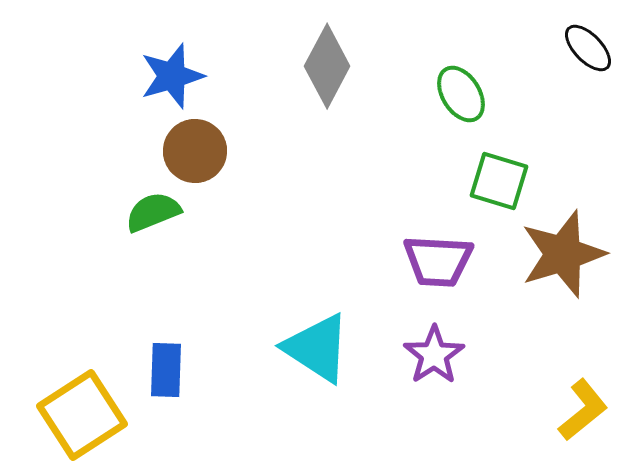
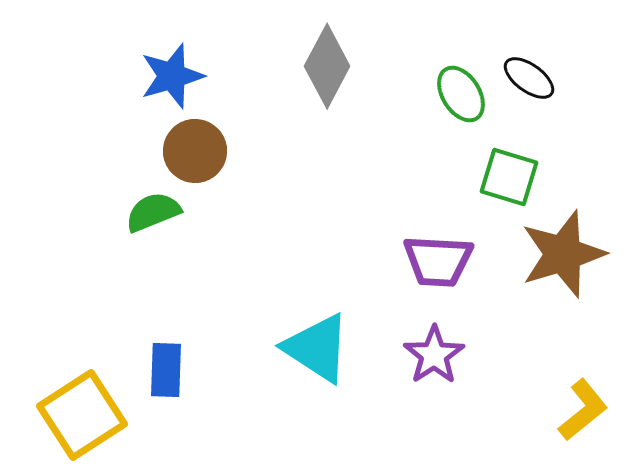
black ellipse: moved 59 px left, 30 px down; rotated 10 degrees counterclockwise
green square: moved 10 px right, 4 px up
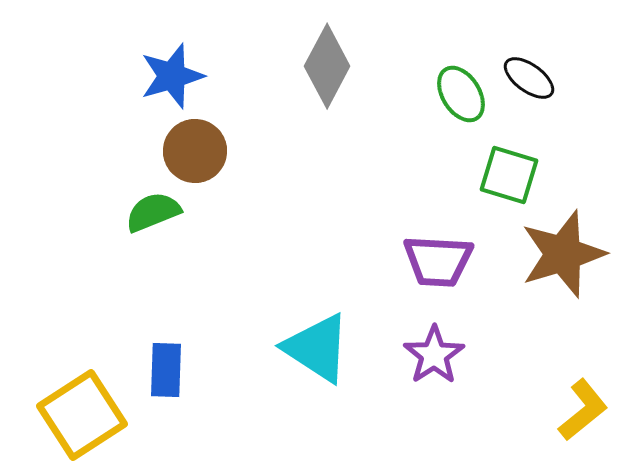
green square: moved 2 px up
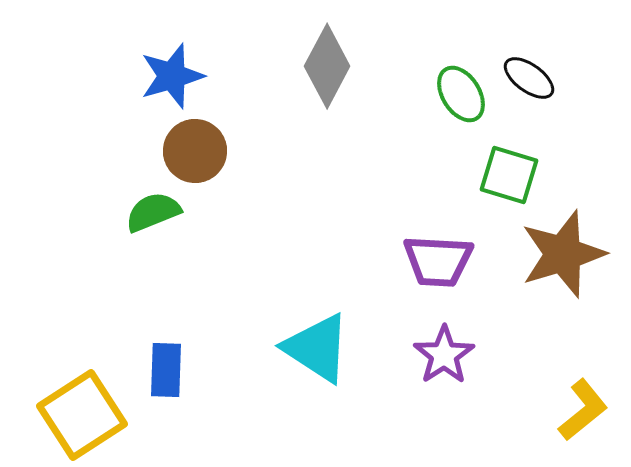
purple star: moved 10 px right
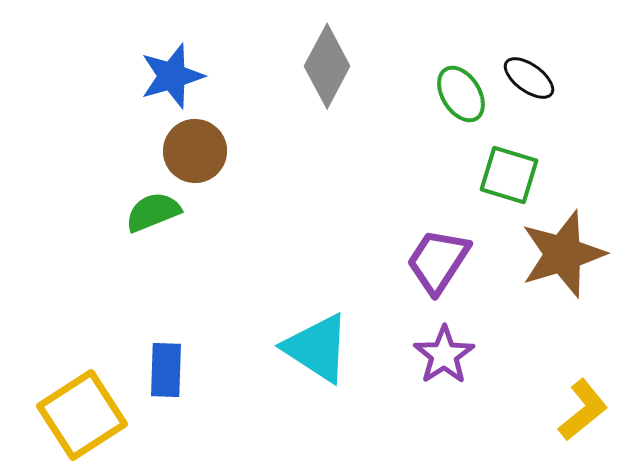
purple trapezoid: rotated 120 degrees clockwise
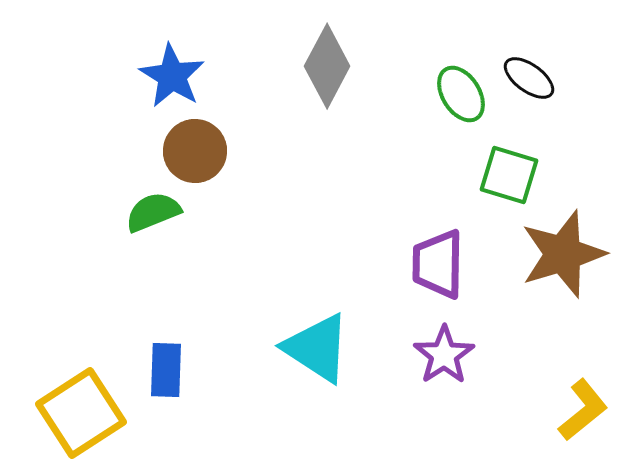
blue star: rotated 24 degrees counterclockwise
purple trapezoid: moved 3 px down; rotated 32 degrees counterclockwise
yellow square: moved 1 px left, 2 px up
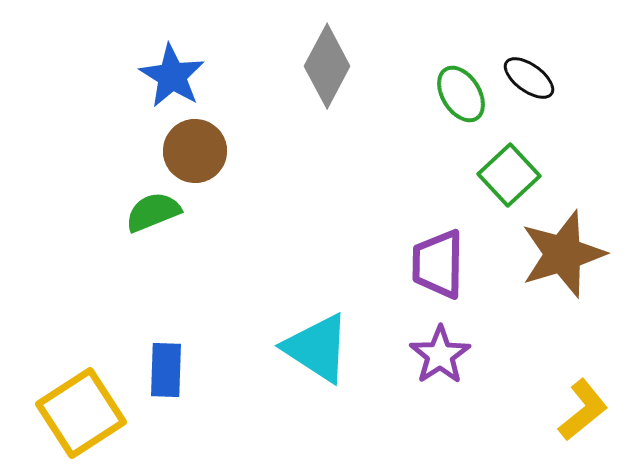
green square: rotated 30 degrees clockwise
purple star: moved 4 px left
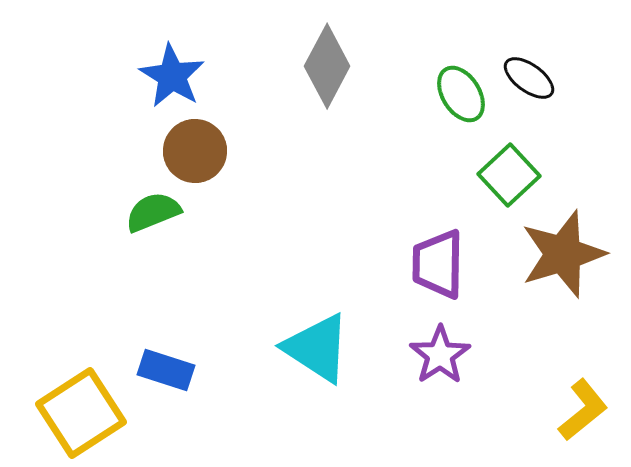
blue rectangle: rotated 74 degrees counterclockwise
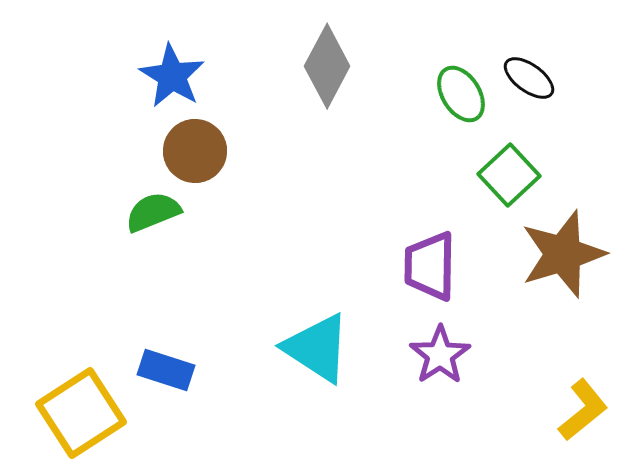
purple trapezoid: moved 8 px left, 2 px down
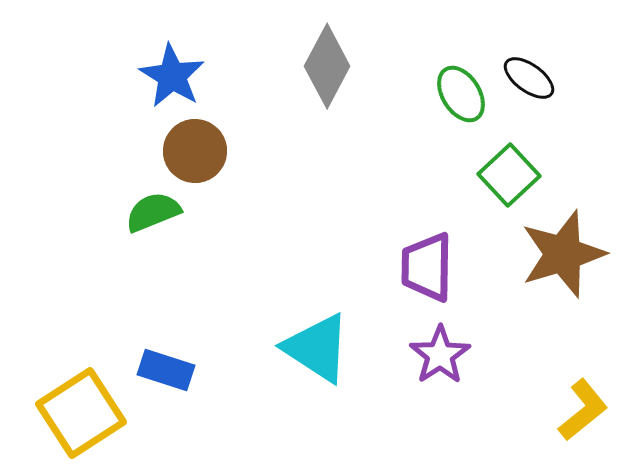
purple trapezoid: moved 3 px left, 1 px down
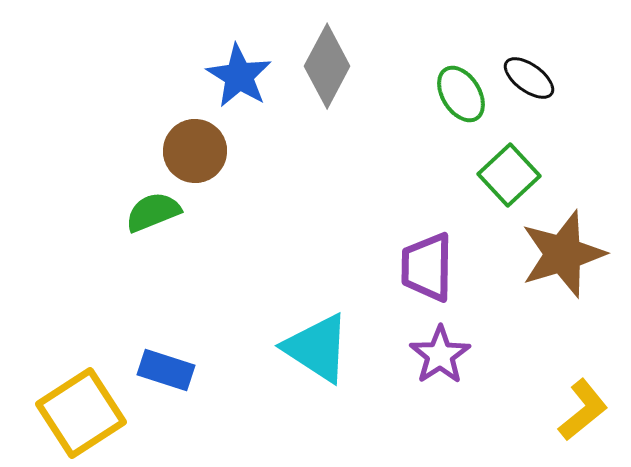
blue star: moved 67 px right
